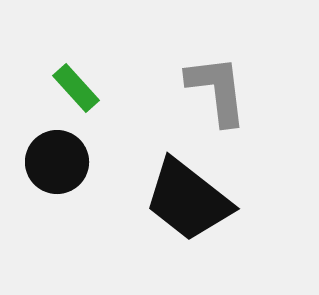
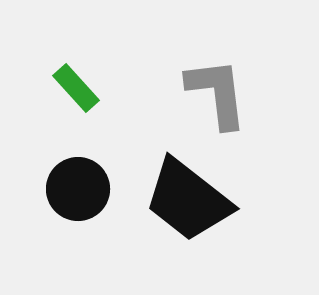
gray L-shape: moved 3 px down
black circle: moved 21 px right, 27 px down
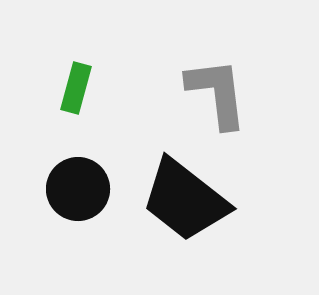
green rectangle: rotated 57 degrees clockwise
black trapezoid: moved 3 px left
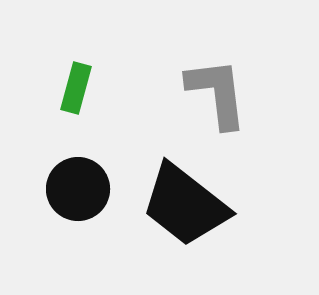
black trapezoid: moved 5 px down
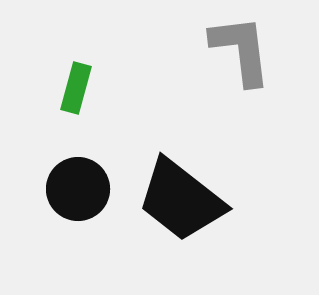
gray L-shape: moved 24 px right, 43 px up
black trapezoid: moved 4 px left, 5 px up
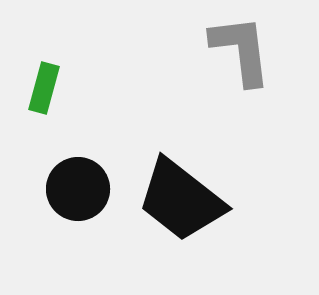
green rectangle: moved 32 px left
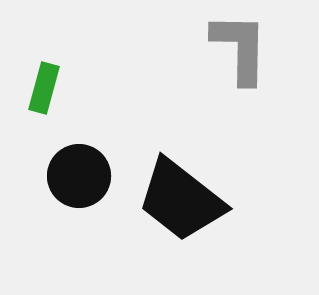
gray L-shape: moved 1 px left, 2 px up; rotated 8 degrees clockwise
black circle: moved 1 px right, 13 px up
